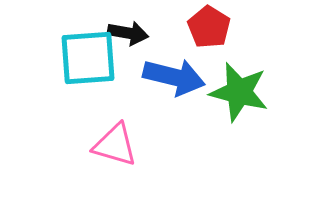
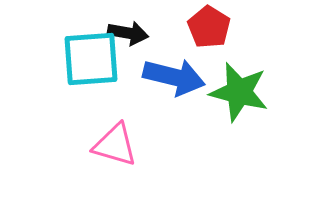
cyan square: moved 3 px right, 1 px down
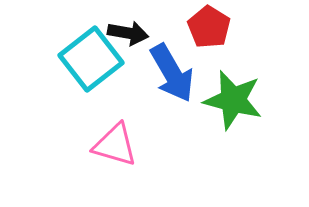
cyan square: rotated 34 degrees counterclockwise
blue arrow: moved 2 px left, 4 px up; rotated 46 degrees clockwise
green star: moved 6 px left, 8 px down
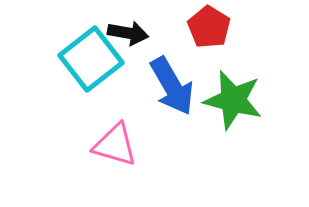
blue arrow: moved 13 px down
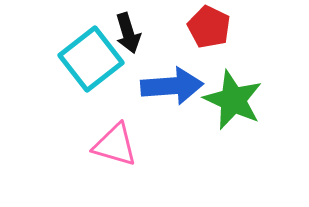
red pentagon: rotated 6 degrees counterclockwise
black arrow: rotated 63 degrees clockwise
blue arrow: rotated 64 degrees counterclockwise
green star: rotated 10 degrees clockwise
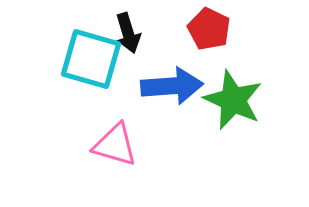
red pentagon: moved 2 px down
cyan square: rotated 36 degrees counterclockwise
